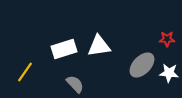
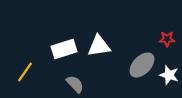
white star: moved 2 px down; rotated 12 degrees clockwise
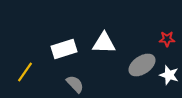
white triangle: moved 5 px right, 3 px up; rotated 10 degrees clockwise
gray ellipse: rotated 12 degrees clockwise
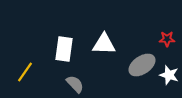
white triangle: moved 1 px down
white rectangle: rotated 65 degrees counterclockwise
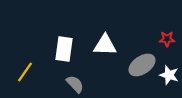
white triangle: moved 1 px right, 1 px down
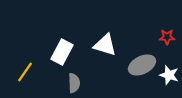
red star: moved 2 px up
white triangle: rotated 15 degrees clockwise
white rectangle: moved 2 px left, 3 px down; rotated 20 degrees clockwise
gray ellipse: rotated 8 degrees clockwise
gray semicircle: moved 1 px left, 1 px up; rotated 42 degrees clockwise
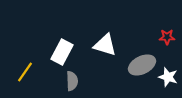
white star: moved 1 px left, 2 px down
gray semicircle: moved 2 px left, 2 px up
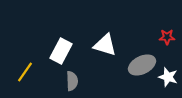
white rectangle: moved 1 px left, 1 px up
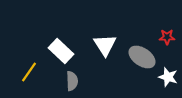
white triangle: rotated 40 degrees clockwise
white rectangle: rotated 75 degrees counterclockwise
gray ellipse: moved 8 px up; rotated 60 degrees clockwise
yellow line: moved 4 px right
